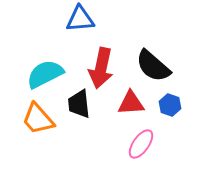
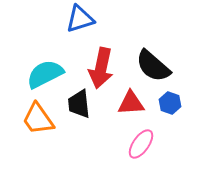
blue triangle: rotated 12 degrees counterclockwise
blue hexagon: moved 2 px up
orange trapezoid: rotated 6 degrees clockwise
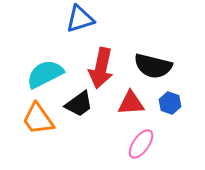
black semicircle: rotated 27 degrees counterclockwise
black trapezoid: rotated 120 degrees counterclockwise
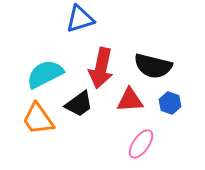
red triangle: moved 1 px left, 3 px up
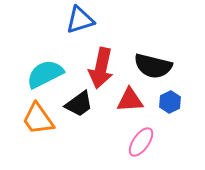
blue triangle: moved 1 px down
blue hexagon: moved 1 px up; rotated 15 degrees clockwise
pink ellipse: moved 2 px up
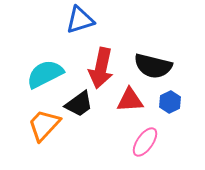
orange trapezoid: moved 6 px right, 6 px down; rotated 78 degrees clockwise
pink ellipse: moved 4 px right
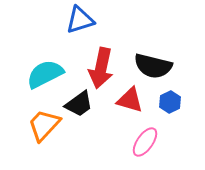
red triangle: rotated 20 degrees clockwise
